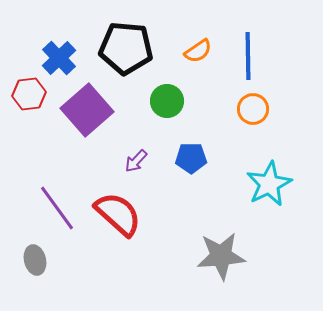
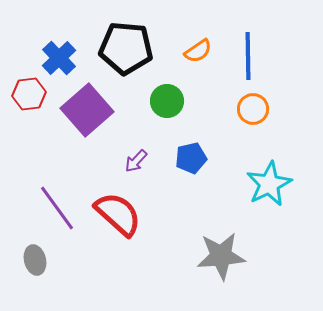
blue pentagon: rotated 12 degrees counterclockwise
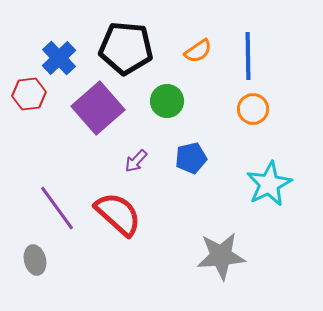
purple square: moved 11 px right, 2 px up
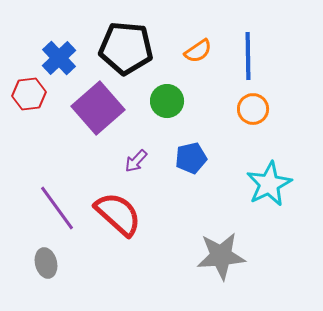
gray ellipse: moved 11 px right, 3 px down
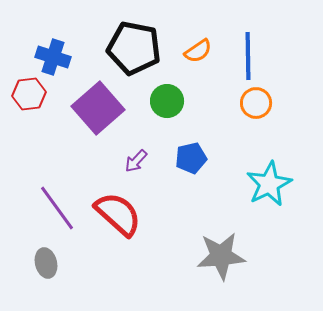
black pentagon: moved 8 px right; rotated 6 degrees clockwise
blue cross: moved 6 px left, 1 px up; rotated 28 degrees counterclockwise
orange circle: moved 3 px right, 6 px up
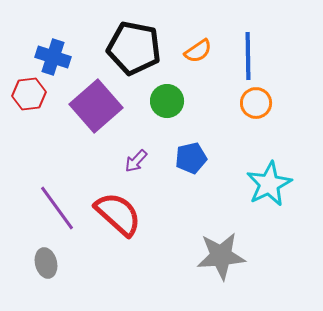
purple square: moved 2 px left, 2 px up
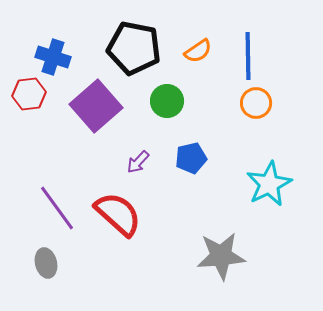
purple arrow: moved 2 px right, 1 px down
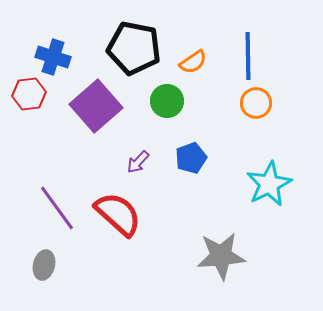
orange semicircle: moved 5 px left, 11 px down
blue pentagon: rotated 8 degrees counterclockwise
gray ellipse: moved 2 px left, 2 px down; rotated 28 degrees clockwise
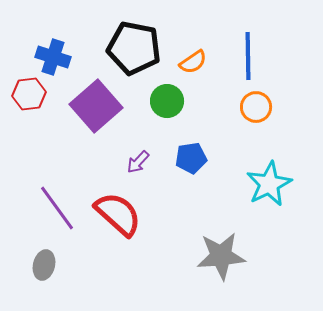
orange circle: moved 4 px down
blue pentagon: rotated 12 degrees clockwise
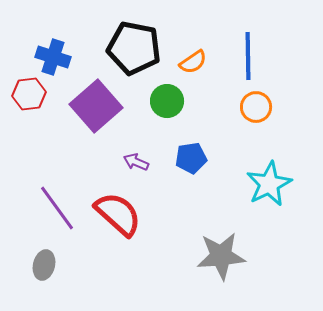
purple arrow: moved 2 px left; rotated 70 degrees clockwise
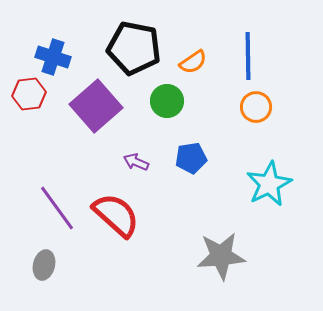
red semicircle: moved 2 px left, 1 px down
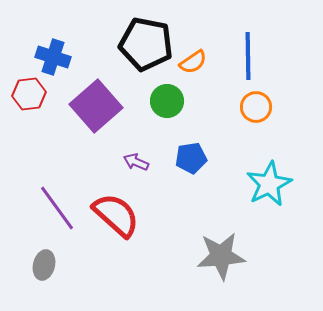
black pentagon: moved 12 px right, 4 px up
